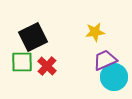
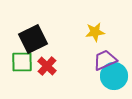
black square: moved 2 px down
cyan circle: moved 1 px up
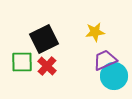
black square: moved 11 px right
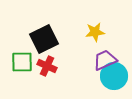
red cross: rotated 18 degrees counterclockwise
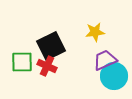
black square: moved 7 px right, 7 px down
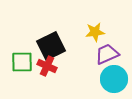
purple trapezoid: moved 2 px right, 6 px up
cyan circle: moved 3 px down
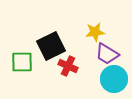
purple trapezoid: rotated 125 degrees counterclockwise
red cross: moved 21 px right
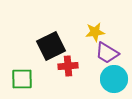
purple trapezoid: moved 1 px up
green square: moved 17 px down
red cross: rotated 30 degrees counterclockwise
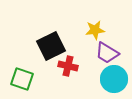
yellow star: moved 2 px up
red cross: rotated 18 degrees clockwise
green square: rotated 20 degrees clockwise
